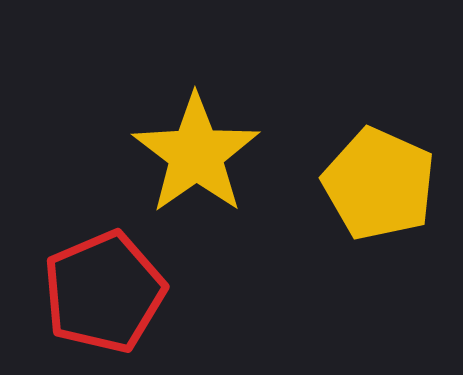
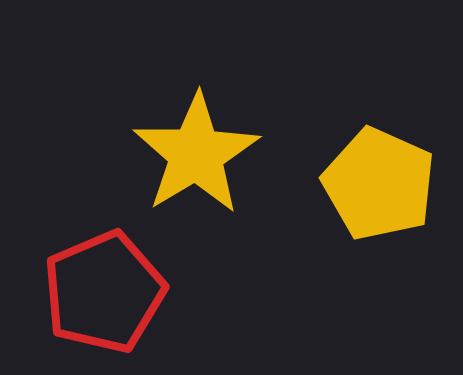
yellow star: rotated 4 degrees clockwise
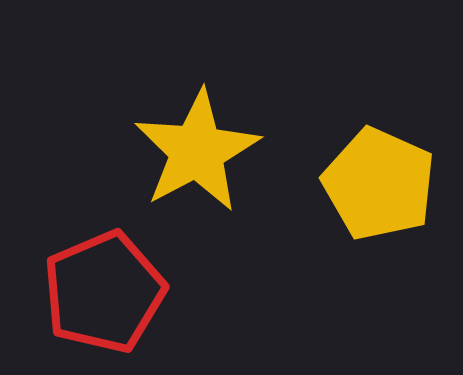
yellow star: moved 1 px right, 3 px up; rotated 3 degrees clockwise
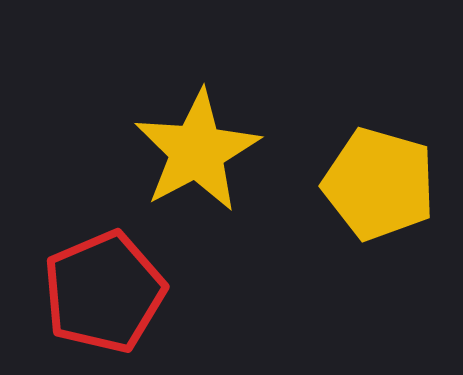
yellow pentagon: rotated 8 degrees counterclockwise
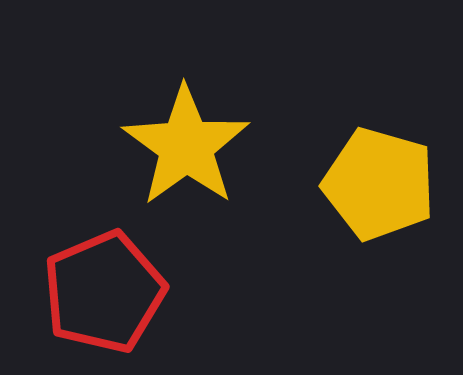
yellow star: moved 11 px left, 5 px up; rotated 8 degrees counterclockwise
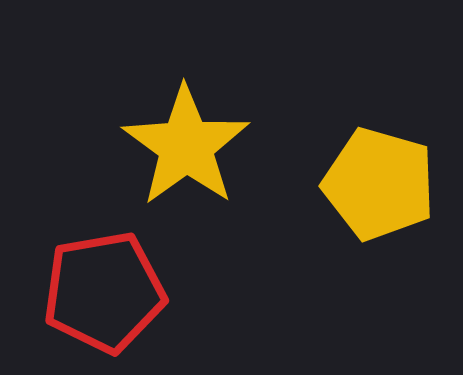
red pentagon: rotated 13 degrees clockwise
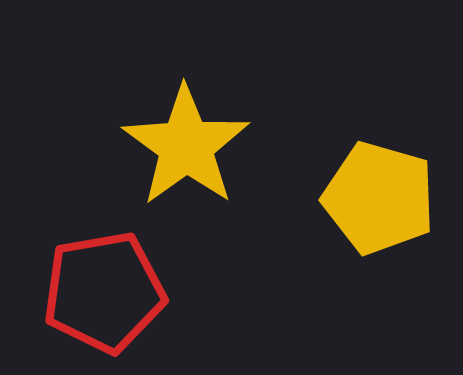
yellow pentagon: moved 14 px down
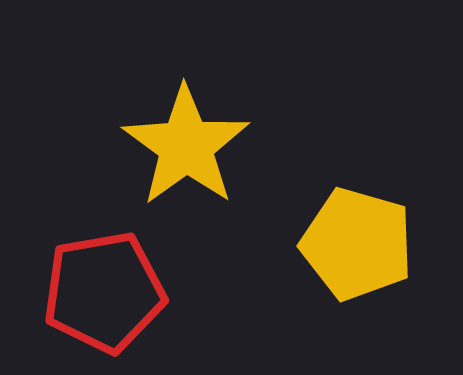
yellow pentagon: moved 22 px left, 46 px down
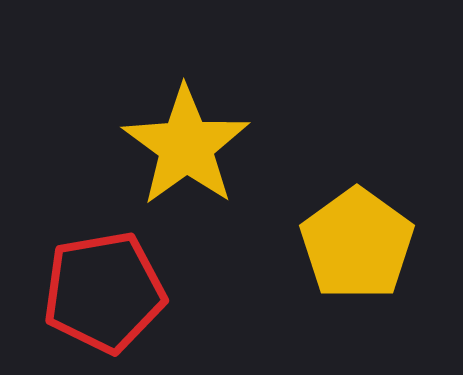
yellow pentagon: rotated 20 degrees clockwise
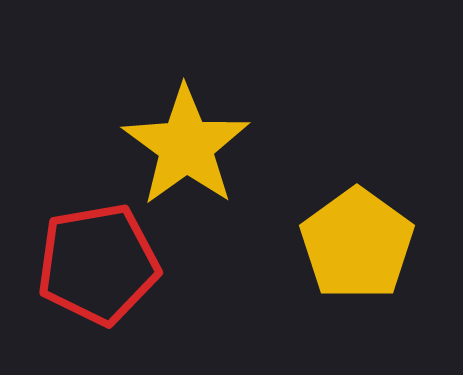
red pentagon: moved 6 px left, 28 px up
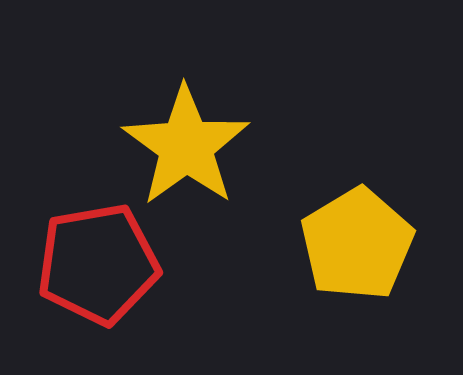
yellow pentagon: rotated 5 degrees clockwise
